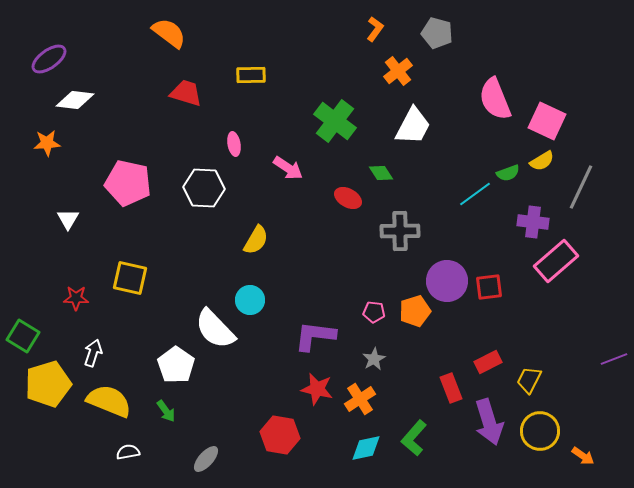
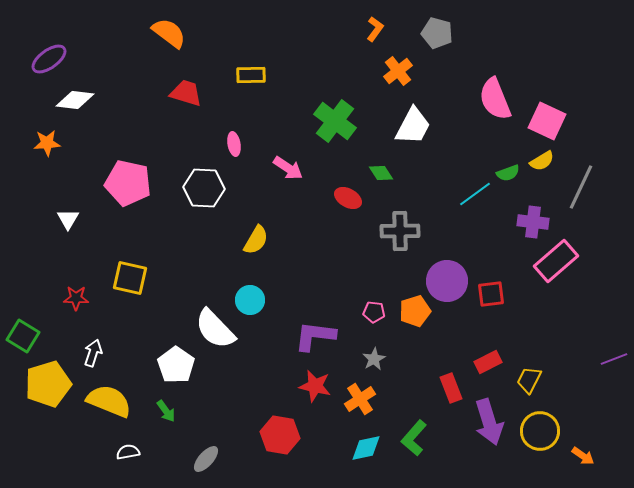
red square at (489, 287): moved 2 px right, 7 px down
red star at (317, 389): moved 2 px left, 3 px up
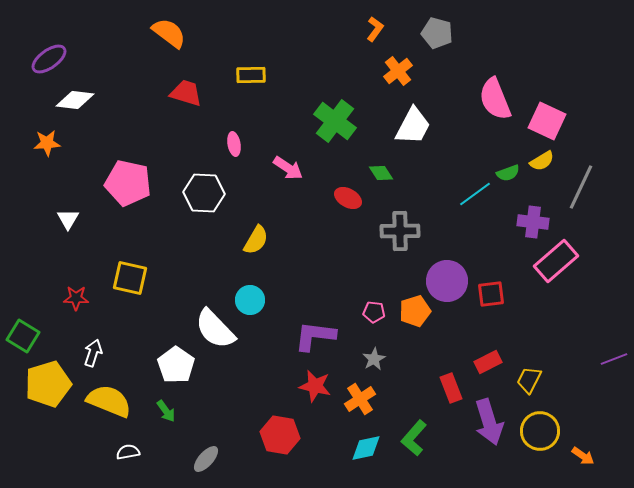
white hexagon at (204, 188): moved 5 px down
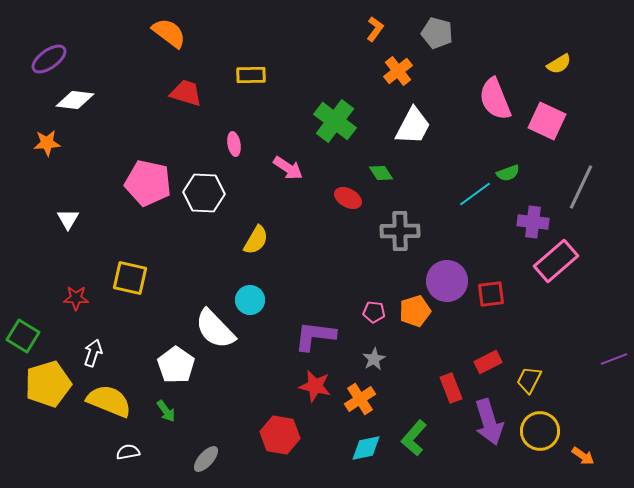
yellow semicircle at (542, 161): moved 17 px right, 97 px up
pink pentagon at (128, 183): moved 20 px right
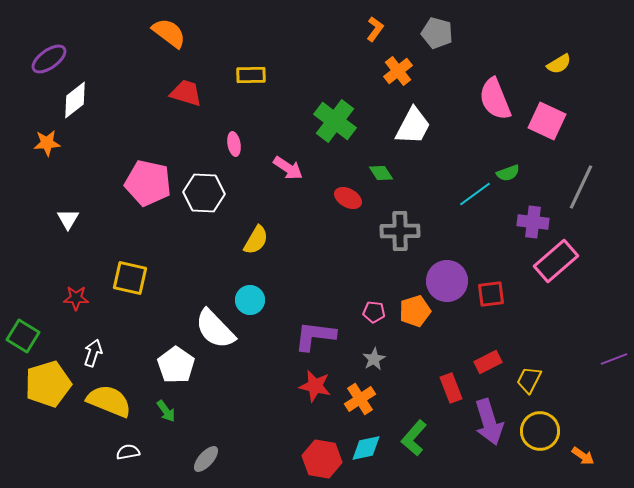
white diamond at (75, 100): rotated 45 degrees counterclockwise
red hexagon at (280, 435): moved 42 px right, 24 px down
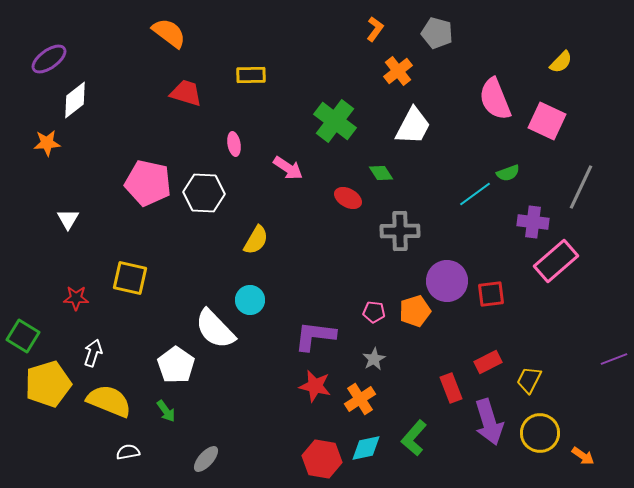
yellow semicircle at (559, 64): moved 2 px right, 2 px up; rotated 15 degrees counterclockwise
yellow circle at (540, 431): moved 2 px down
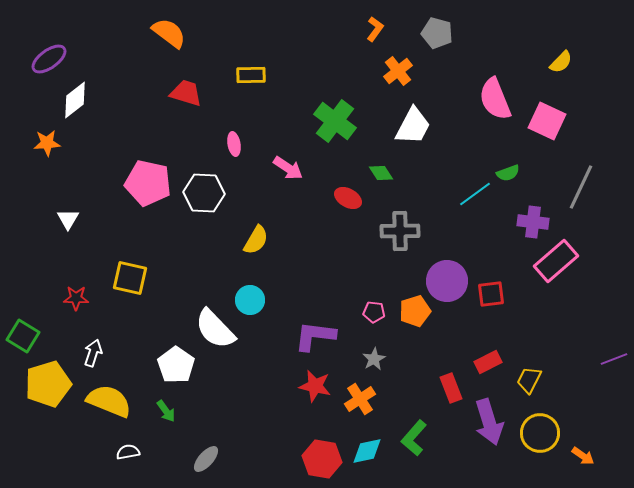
cyan diamond at (366, 448): moved 1 px right, 3 px down
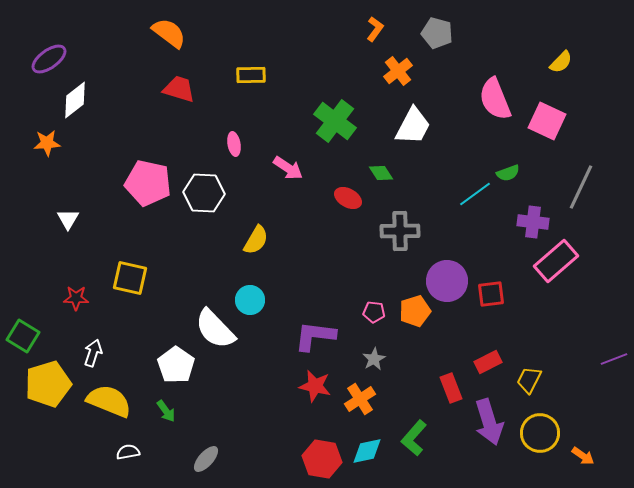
red trapezoid at (186, 93): moved 7 px left, 4 px up
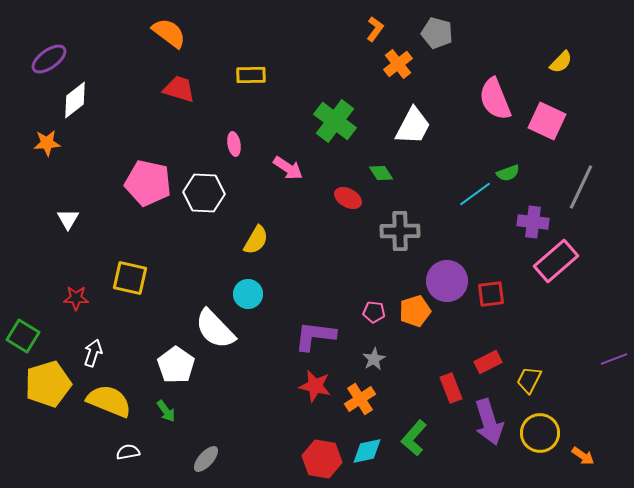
orange cross at (398, 71): moved 7 px up
cyan circle at (250, 300): moved 2 px left, 6 px up
